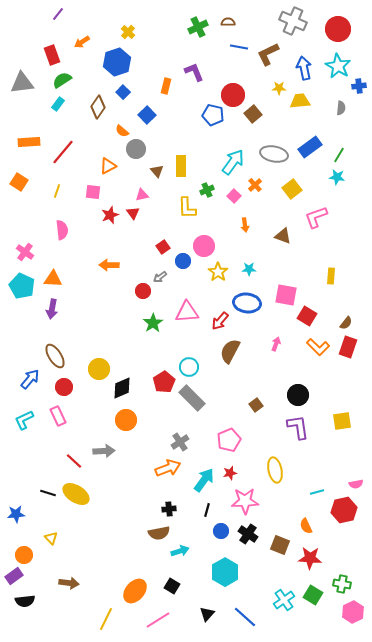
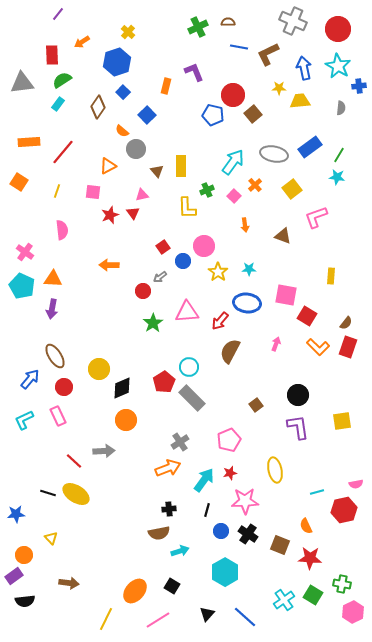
red rectangle at (52, 55): rotated 18 degrees clockwise
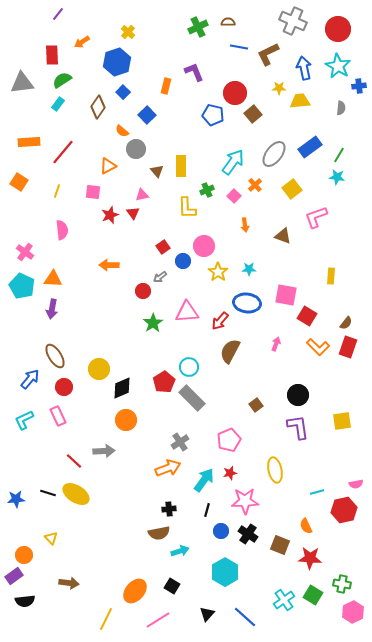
red circle at (233, 95): moved 2 px right, 2 px up
gray ellipse at (274, 154): rotated 64 degrees counterclockwise
blue star at (16, 514): moved 15 px up
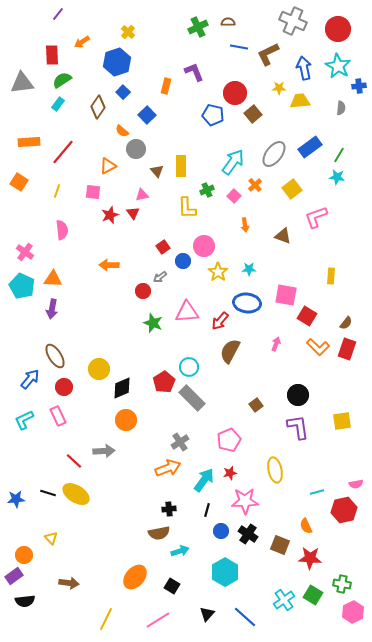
green star at (153, 323): rotated 18 degrees counterclockwise
red rectangle at (348, 347): moved 1 px left, 2 px down
orange ellipse at (135, 591): moved 14 px up
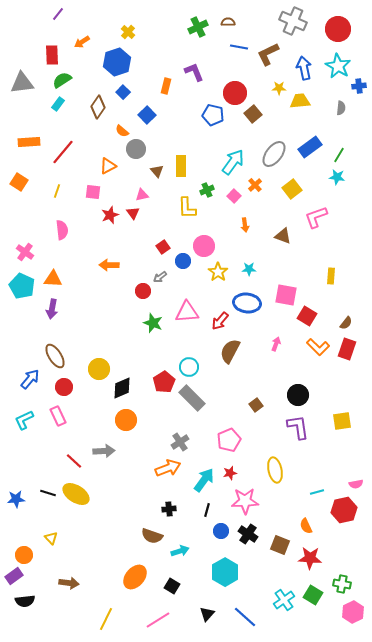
brown semicircle at (159, 533): moved 7 px left, 3 px down; rotated 30 degrees clockwise
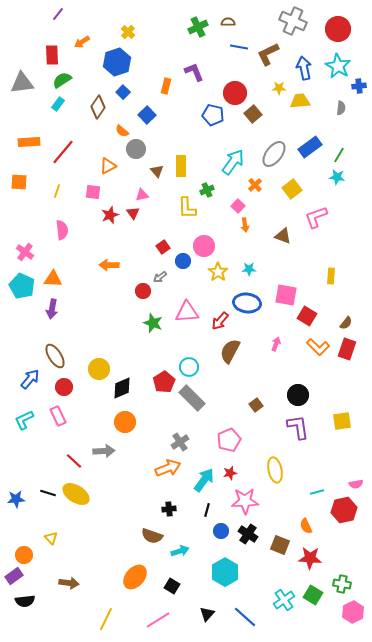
orange square at (19, 182): rotated 30 degrees counterclockwise
pink square at (234, 196): moved 4 px right, 10 px down
orange circle at (126, 420): moved 1 px left, 2 px down
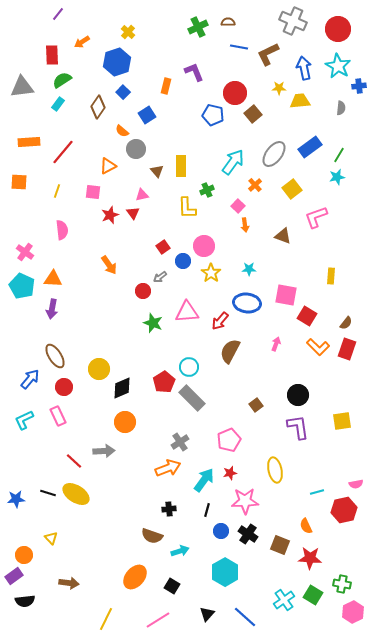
gray triangle at (22, 83): moved 4 px down
blue square at (147, 115): rotated 12 degrees clockwise
cyan star at (337, 177): rotated 21 degrees counterclockwise
orange arrow at (109, 265): rotated 126 degrees counterclockwise
yellow star at (218, 272): moved 7 px left, 1 px down
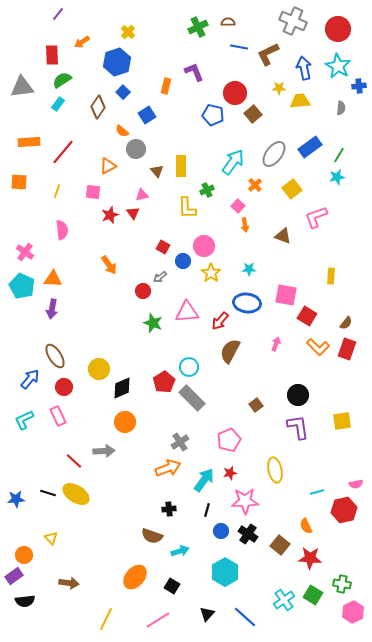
red square at (163, 247): rotated 24 degrees counterclockwise
brown square at (280, 545): rotated 18 degrees clockwise
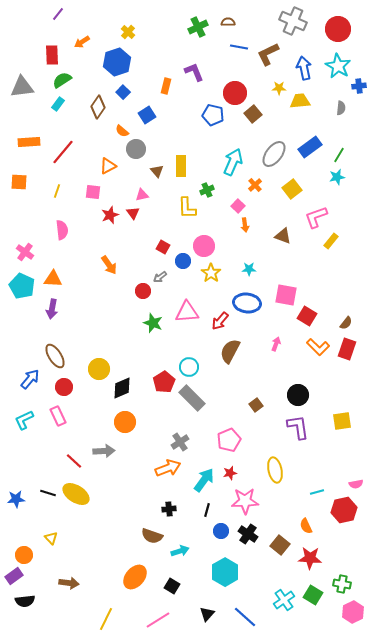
cyan arrow at (233, 162): rotated 12 degrees counterclockwise
yellow rectangle at (331, 276): moved 35 px up; rotated 35 degrees clockwise
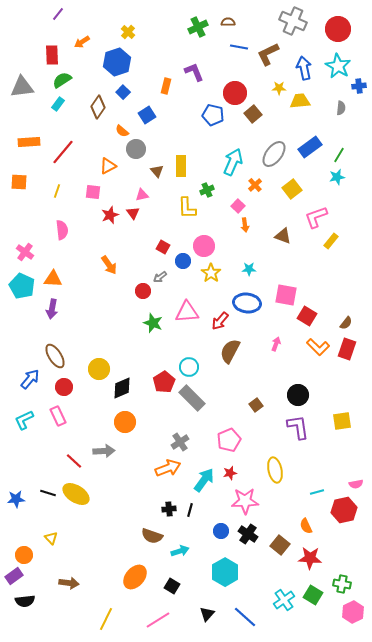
black line at (207, 510): moved 17 px left
